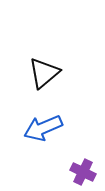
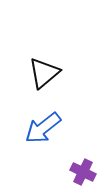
blue arrow: rotated 15 degrees counterclockwise
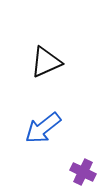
black triangle: moved 2 px right, 11 px up; rotated 16 degrees clockwise
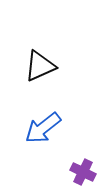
black triangle: moved 6 px left, 4 px down
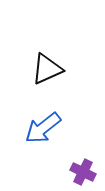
black triangle: moved 7 px right, 3 px down
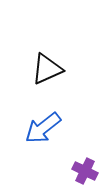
purple cross: moved 2 px right, 1 px up
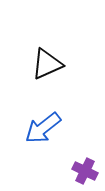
black triangle: moved 5 px up
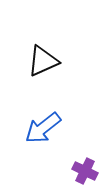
black triangle: moved 4 px left, 3 px up
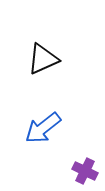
black triangle: moved 2 px up
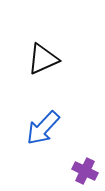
blue arrow: rotated 9 degrees counterclockwise
